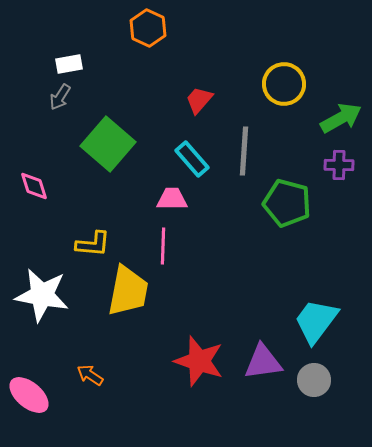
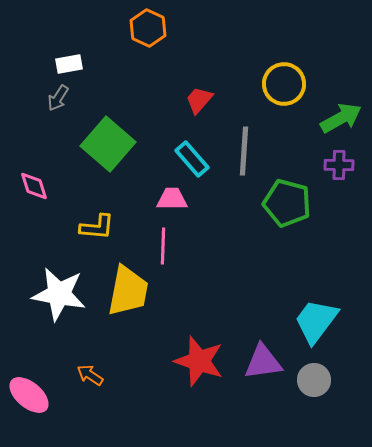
gray arrow: moved 2 px left, 1 px down
yellow L-shape: moved 4 px right, 17 px up
white star: moved 17 px right, 1 px up
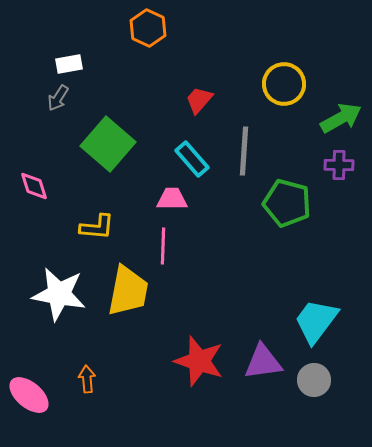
orange arrow: moved 3 px left, 4 px down; rotated 52 degrees clockwise
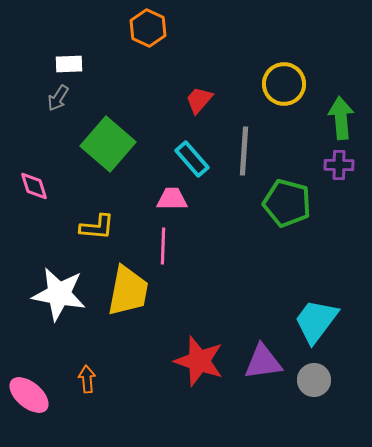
white rectangle: rotated 8 degrees clockwise
green arrow: rotated 66 degrees counterclockwise
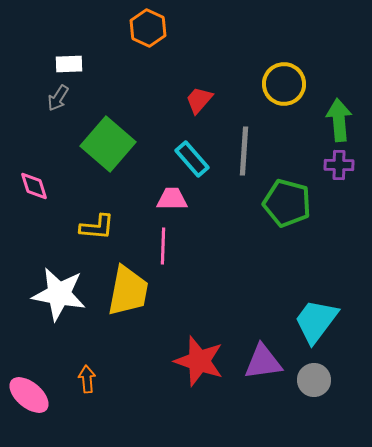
green arrow: moved 2 px left, 2 px down
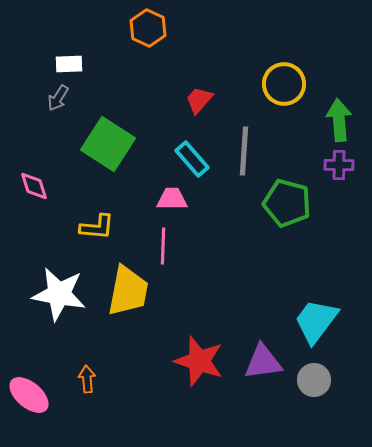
green square: rotated 8 degrees counterclockwise
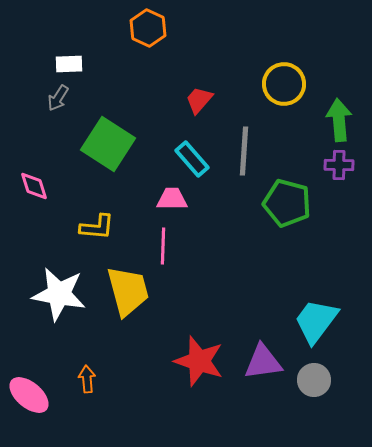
yellow trapezoid: rotated 26 degrees counterclockwise
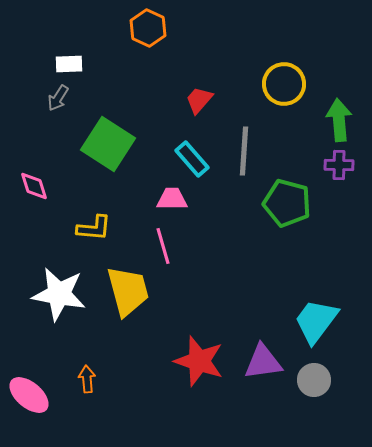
yellow L-shape: moved 3 px left, 1 px down
pink line: rotated 18 degrees counterclockwise
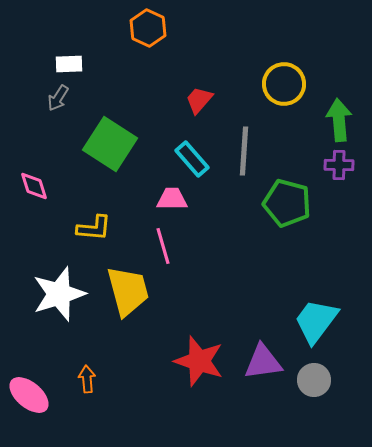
green square: moved 2 px right
white star: rotated 28 degrees counterclockwise
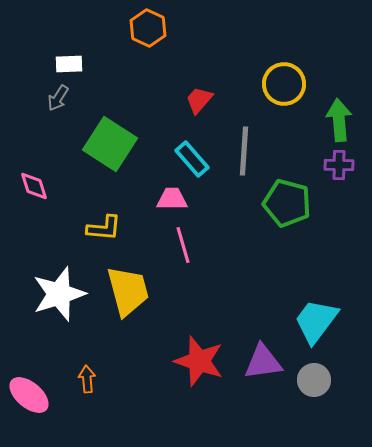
yellow L-shape: moved 10 px right
pink line: moved 20 px right, 1 px up
